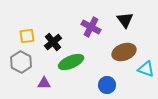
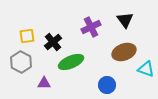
purple cross: rotated 36 degrees clockwise
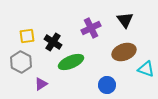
purple cross: moved 1 px down
black cross: rotated 18 degrees counterclockwise
purple triangle: moved 3 px left, 1 px down; rotated 32 degrees counterclockwise
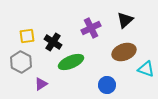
black triangle: rotated 24 degrees clockwise
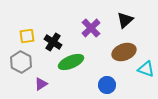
purple cross: rotated 18 degrees counterclockwise
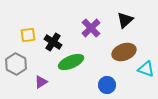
yellow square: moved 1 px right, 1 px up
gray hexagon: moved 5 px left, 2 px down
purple triangle: moved 2 px up
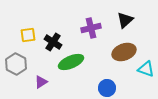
purple cross: rotated 30 degrees clockwise
blue circle: moved 3 px down
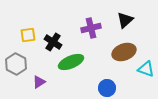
purple triangle: moved 2 px left
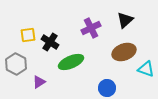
purple cross: rotated 12 degrees counterclockwise
black cross: moved 3 px left
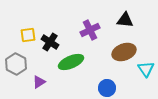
black triangle: rotated 48 degrees clockwise
purple cross: moved 1 px left, 2 px down
cyan triangle: rotated 36 degrees clockwise
